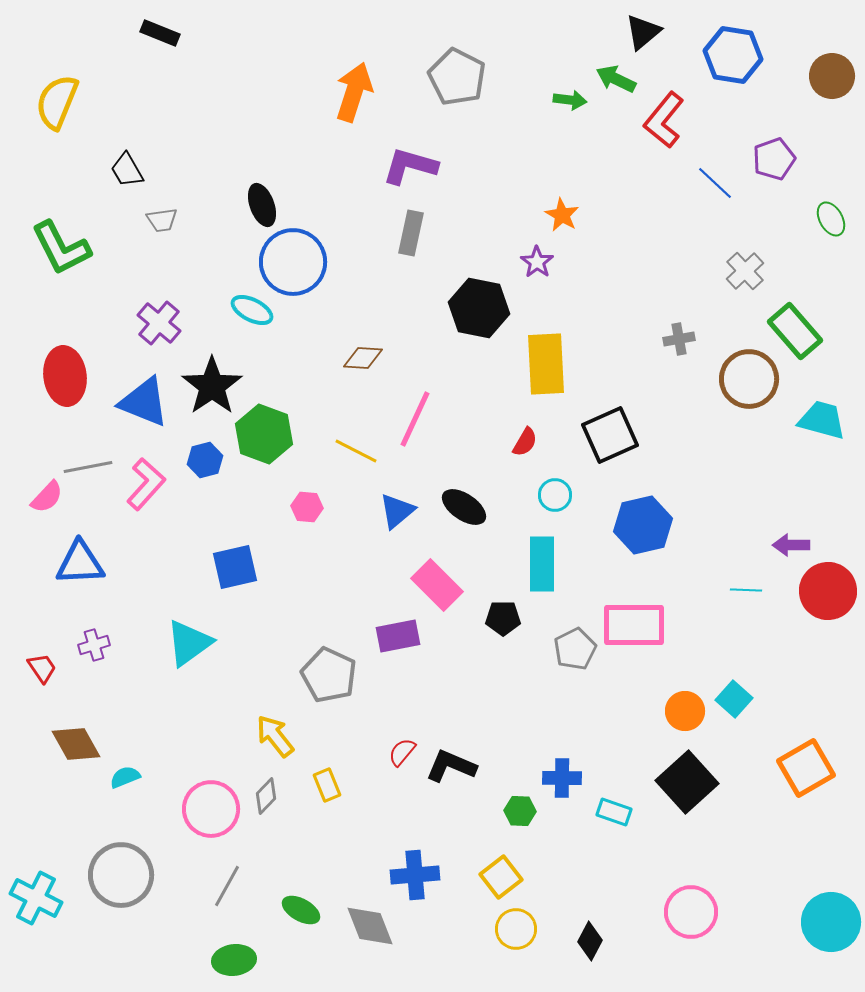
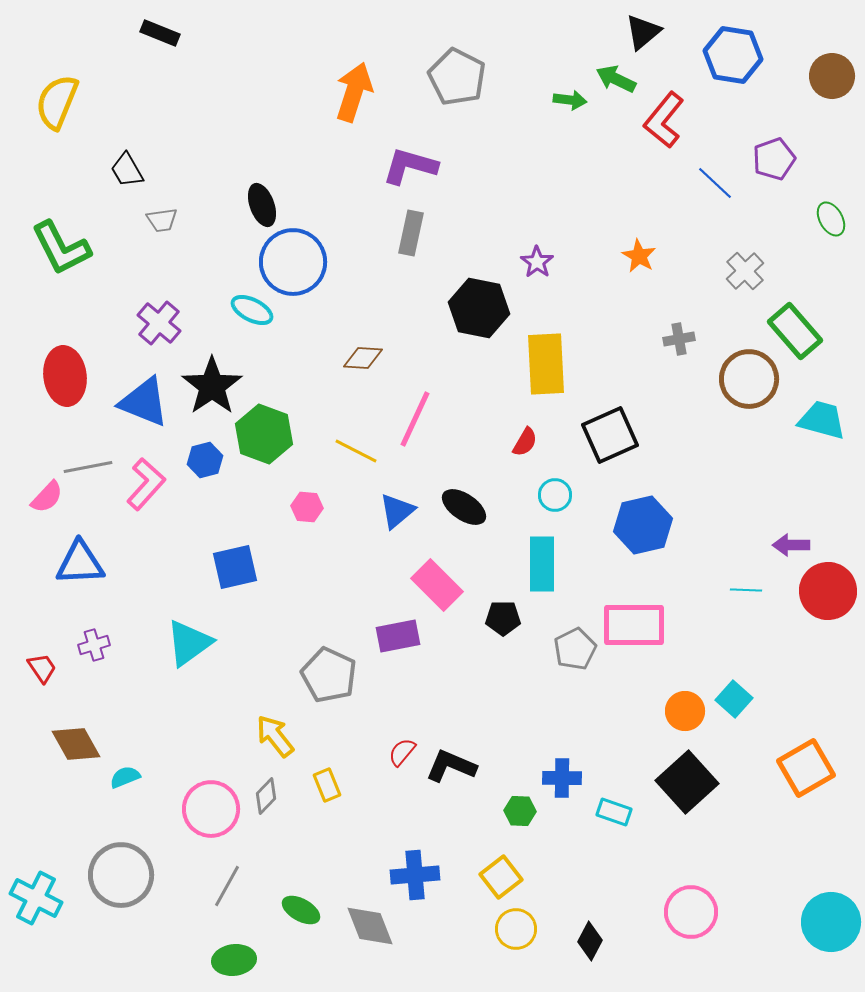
orange star at (562, 215): moved 77 px right, 41 px down
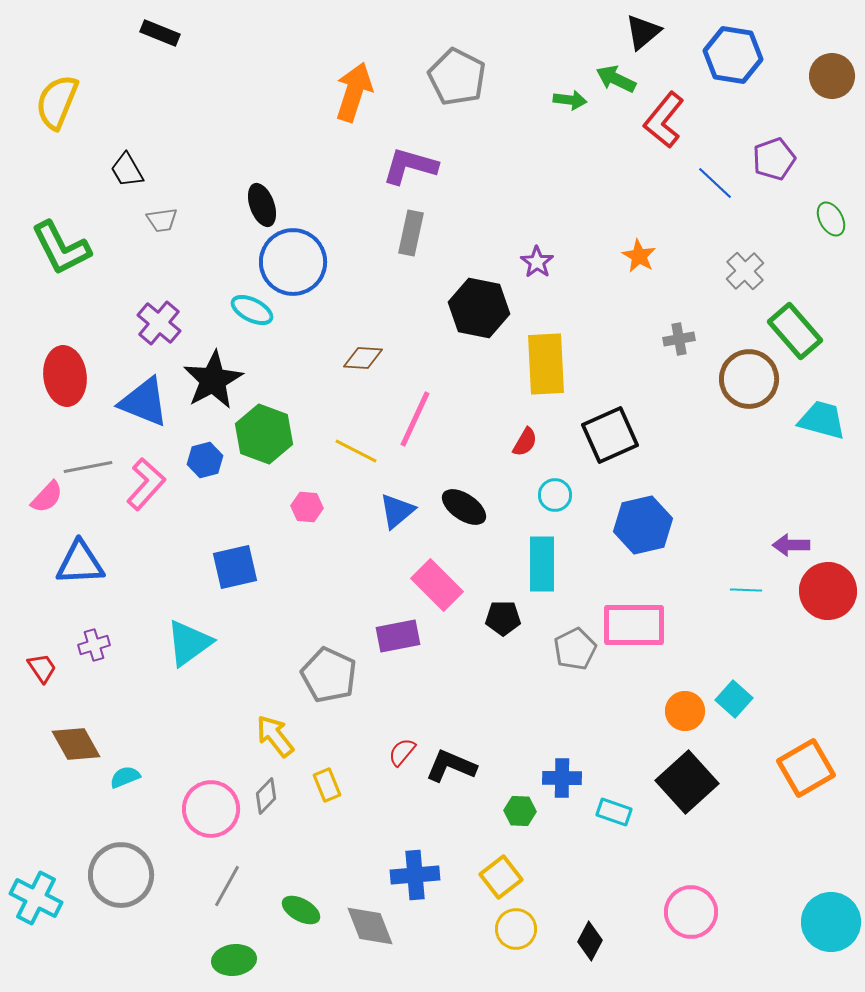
black star at (212, 386): moved 1 px right, 6 px up; rotated 6 degrees clockwise
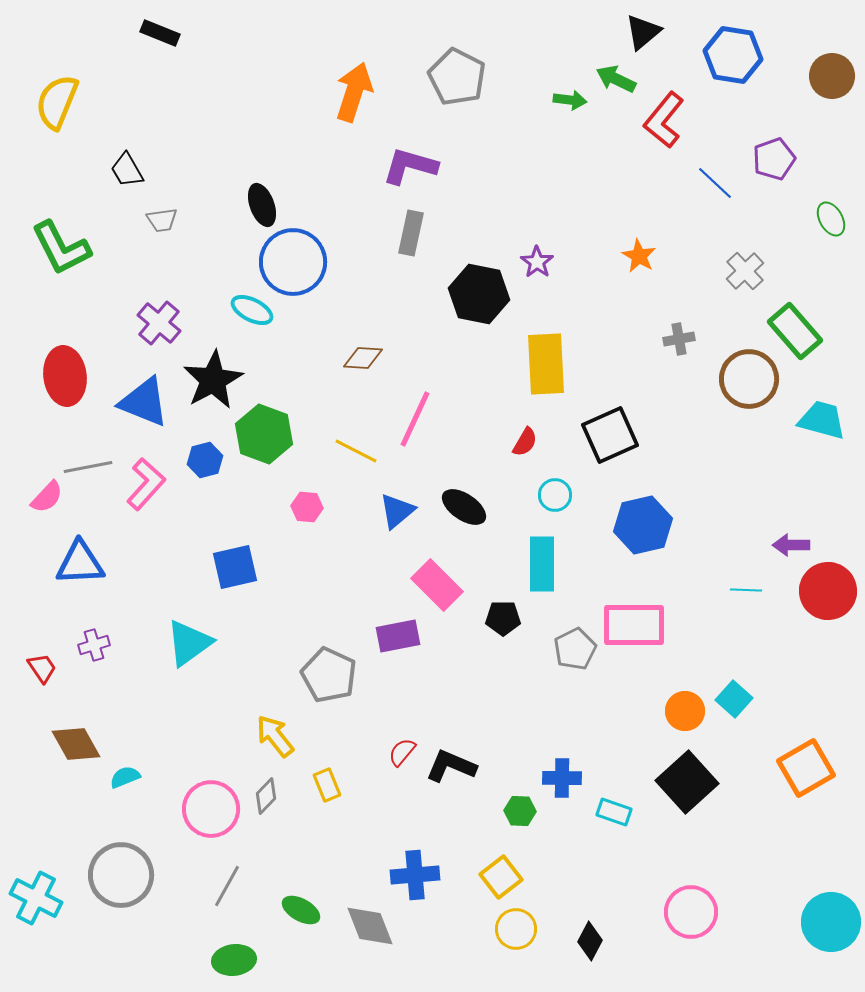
black hexagon at (479, 308): moved 14 px up
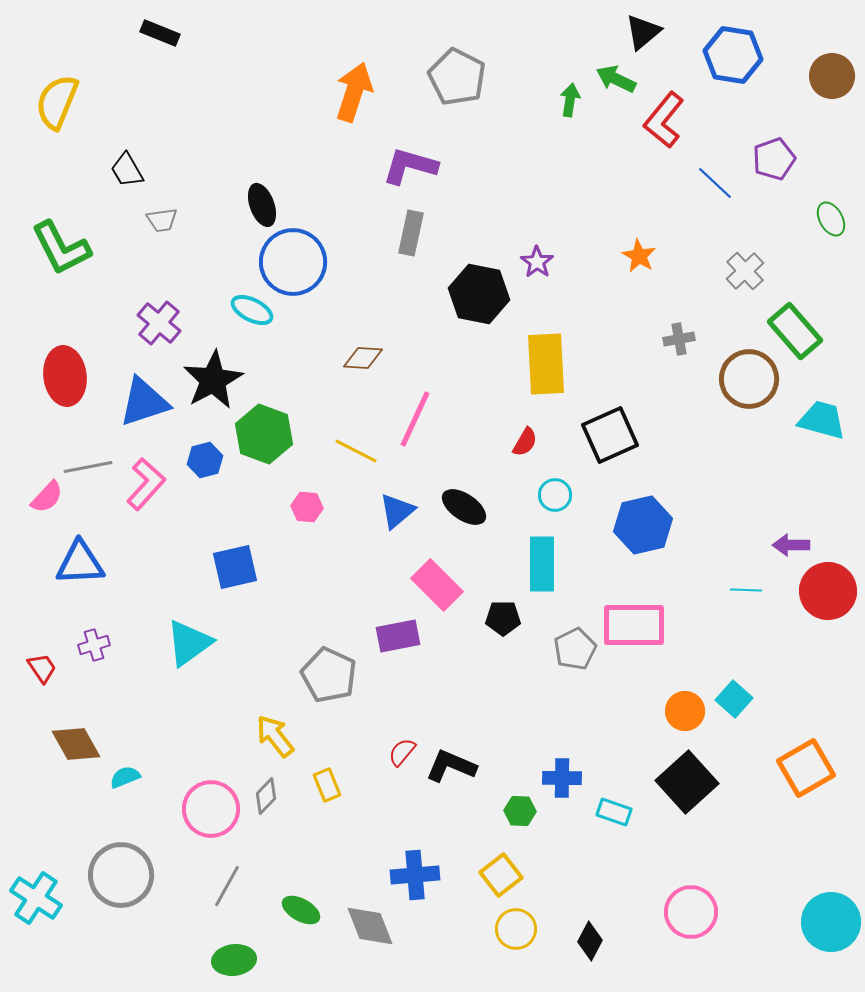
green arrow at (570, 100): rotated 88 degrees counterclockwise
blue triangle at (144, 402): rotated 40 degrees counterclockwise
yellow square at (501, 877): moved 2 px up
cyan cross at (36, 898): rotated 6 degrees clockwise
